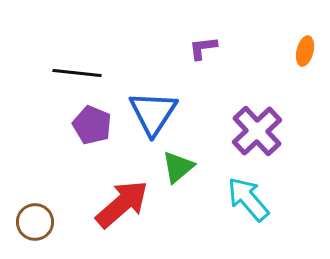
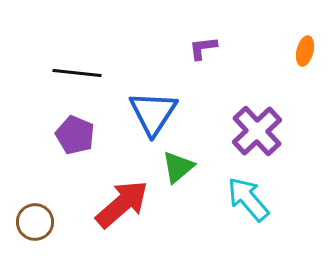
purple pentagon: moved 17 px left, 10 px down
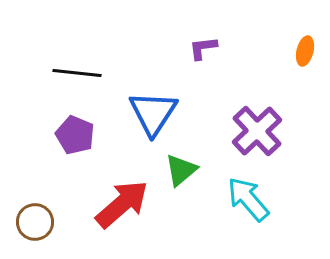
green triangle: moved 3 px right, 3 px down
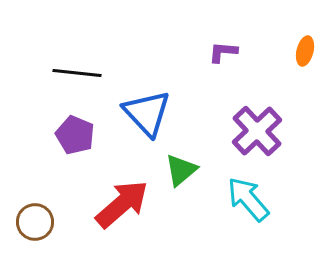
purple L-shape: moved 20 px right, 4 px down; rotated 12 degrees clockwise
blue triangle: moved 6 px left; rotated 16 degrees counterclockwise
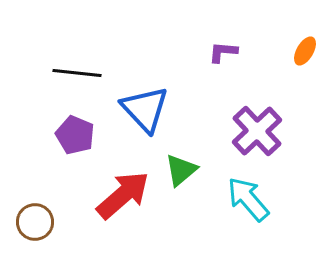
orange ellipse: rotated 16 degrees clockwise
blue triangle: moved 2 px left, 4 px up
red arrow: moved 1 px right, 9 px up
